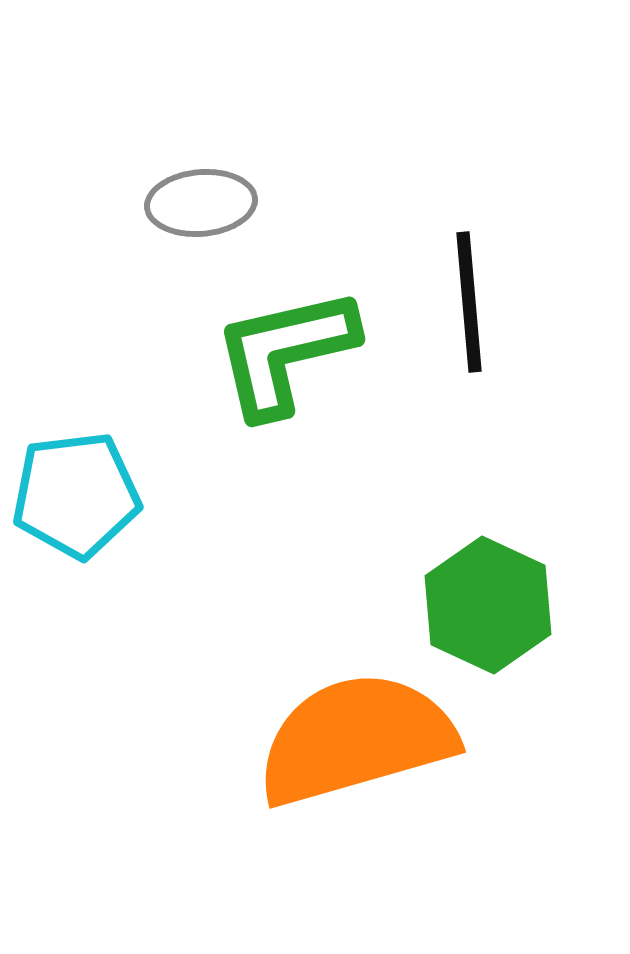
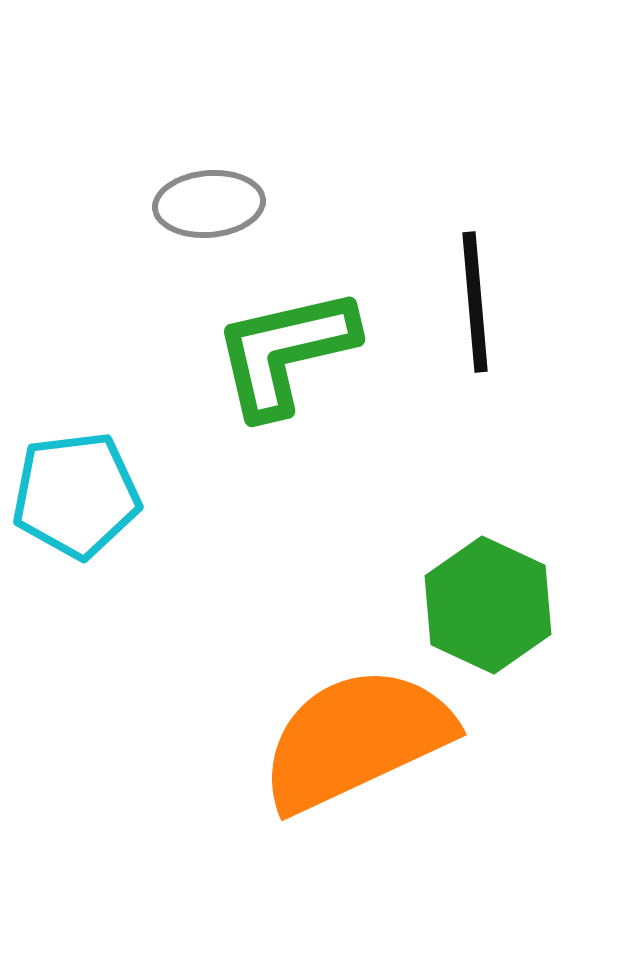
gray ellipse: moved 8 px right, 1 px down
black line: moved 6 px right
orange semicircle: rotated 9 degrees counterclockwise
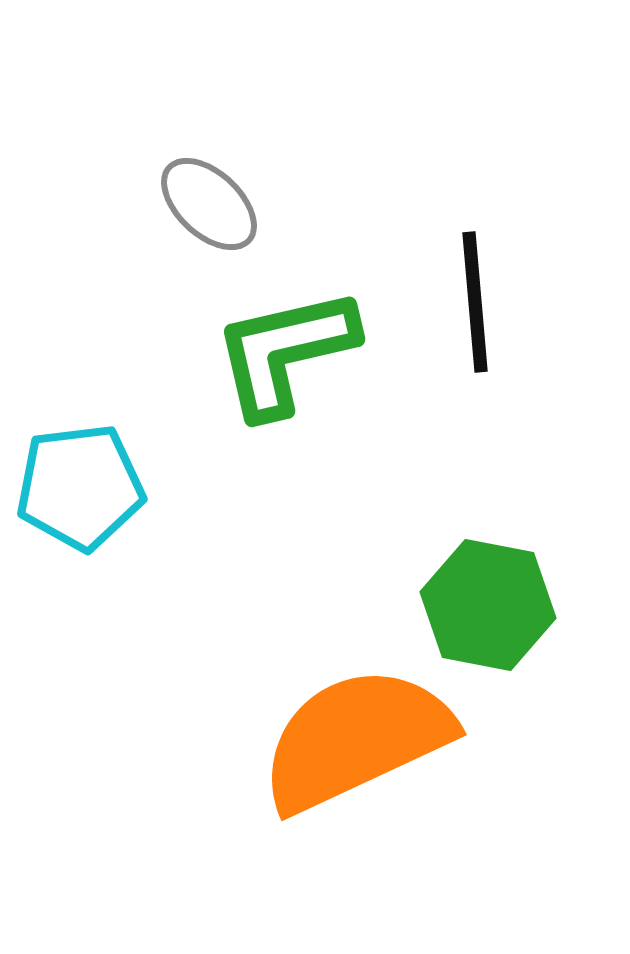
gray ellipse: rotated 48 degrees clockwise
cyan pentagon: moved 4 px right, 8 px up
green hexagon: rotated 14 degrees counterclockwise
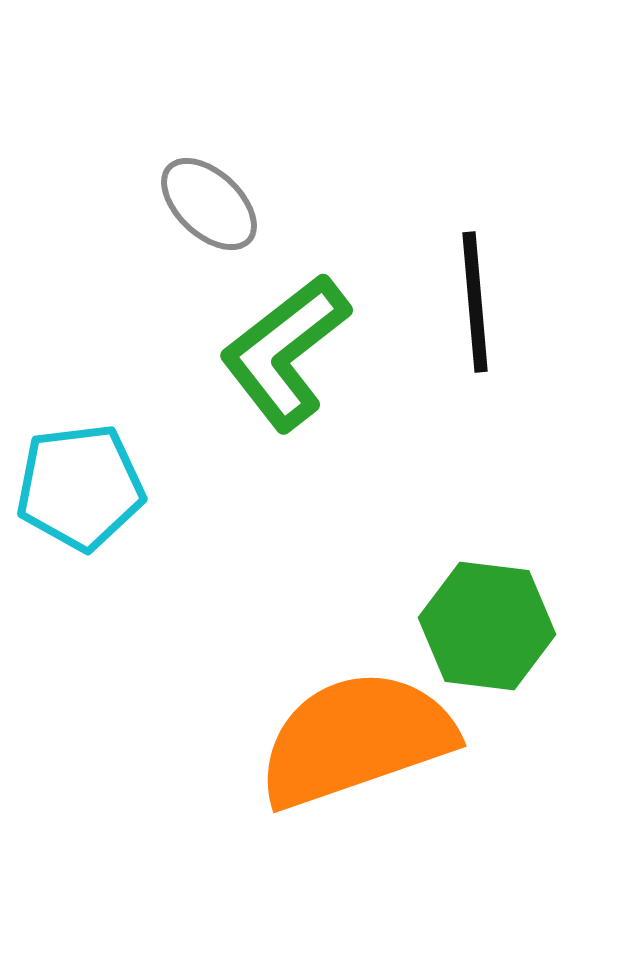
green L-shape: rotated 25 degrees counterclockwise
green hexagon: moved 1 px left, 21 px down; rotated 4 degrees counterclockwise
orange semicircle: rotated 6 degrees clockwise
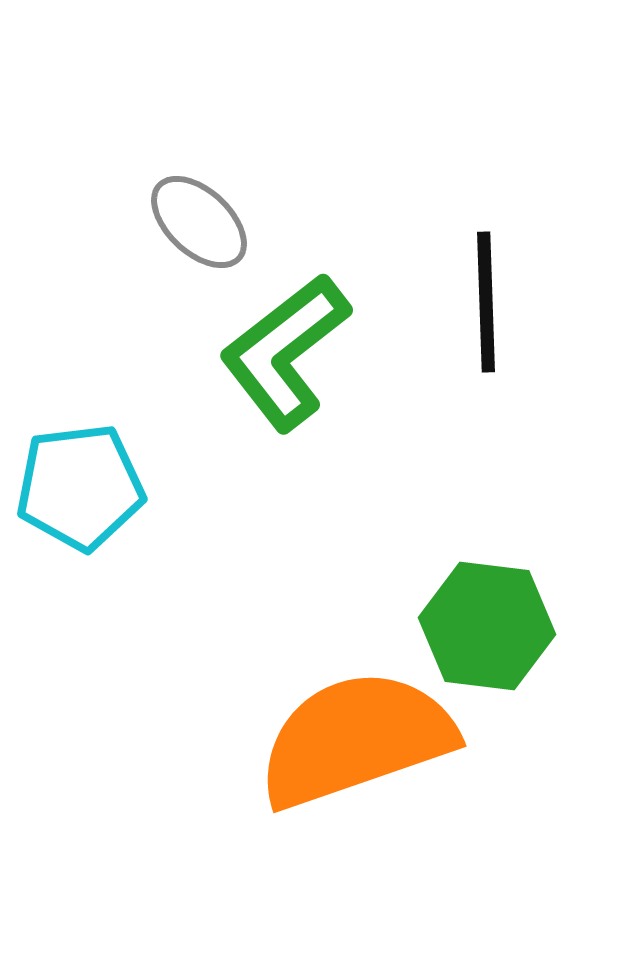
gray ellipse: moved 10 px left, 18 px down
black line: moved 11 px right; rotated 3 degrees clockwise
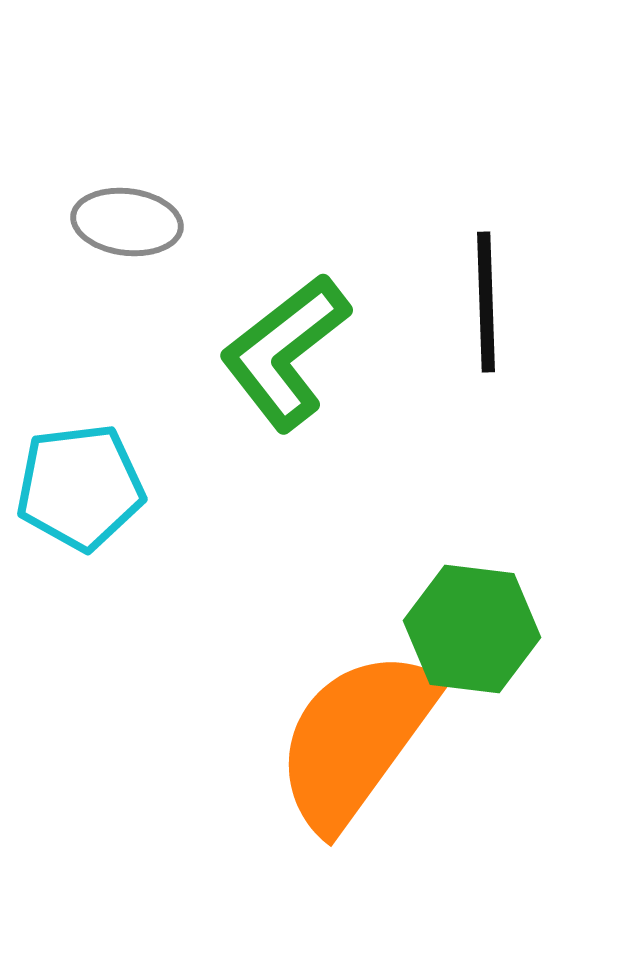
gray ellipse: moved 72 px left; rotated 36 degrees counterclockwise
green hexagon: moved 15 px left, 3 px down
orange semicircle: rotated 35 degrees counterclockwise
